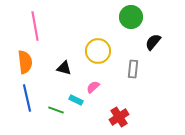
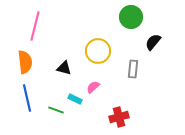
pink line: rotated 24 degrees clockwise
cyan rectangle: moved 1 px left, 1 px up
red cross: rotated 18 degrees clockwise
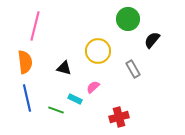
green circle: moved 3 px left, 2 px down
black semicircle: moved 1 px left, 2 px up
gray rectangle: rotated 36 degrees counterclockwise
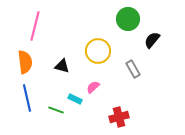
black triangle: moved 2 px left, 2 px up
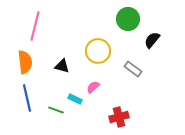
gray rectangle: rotated 24 degrees counterclockwise
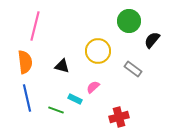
green circle: moved 1 px right, 2 px down
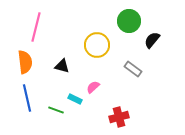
pink line: moved 1 px right, 1 px down
yellow circle: moved 1 px left, 6 px up
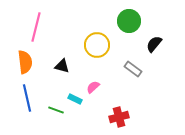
black semicircle: moved 2 px right, 4 px down
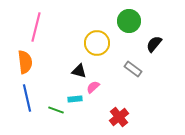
yellow circle: moved 2 px up
black triangle: moved 17 px right, 5 px down
cyan rectangle: rotated 32 degrees counterclockwise
red cross: rotated 24 degrees counterclockwise
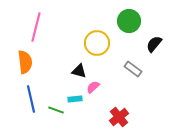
blue line: moved 4 px right, 1 px down
